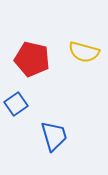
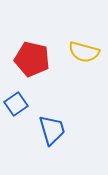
blue trapezoid: moved 2 px left, 6 px up
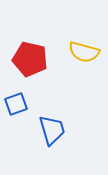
red pentagon: moved 2 px left
blue square: rotated 15 degrees clockwise
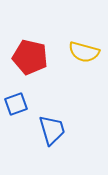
red pentagon: moved 2 px up
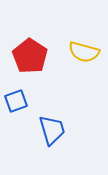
red pentagon: moved 1 px up; rotated 20 degrees clockwise
blue square: moved 3 px up
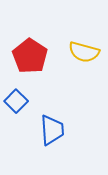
blue square: rotated 25 degrees counterclockwise
blue trapezoid: rotated 12 degrees clockwise
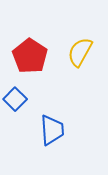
yellow semicircle: moved 4 px left; rotated 104 degrees clockwise
blue square: moved 1 px left, 2 px up
